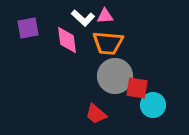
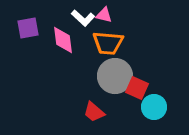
pink triangle: moved 1 px left, 1 px up; rotated 18 degrees clockwise
pink diamond: moved 4 px left
red square: rotated 15 degrees clockwise
cyan circle: moved 1 px right, 2 px down
red trapezoid: moved 2 px left, 2 px up
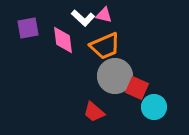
orange trapezoid: moved 3 px left, 3 px down; rotated 28 degrees counterclockwise
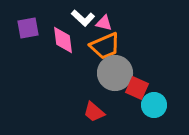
pink triangle: moved 8 px down
gray circle: moved 3 px up
cyan circle: moved 2 px up
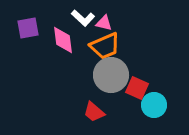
gray circle: moved 4 px left, 2 px down
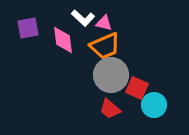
red trapezoid: moved 16 px right, 3 px up
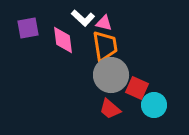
orange trapezoid: rotated 76 degrees counterclockwise
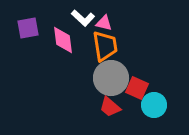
gray circle: moved 3 px down
red trapezoid: moved 2 px up
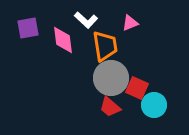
white L-shape: moved 3 px right, 2 px down
pink triangle: moved 26 px right; rotated 36 degrees counterclockwise
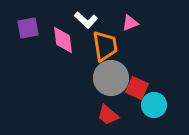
red trapezoid: moved 2 px left, 8 px down
